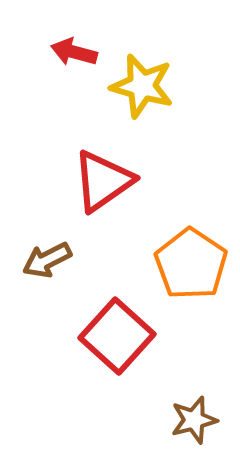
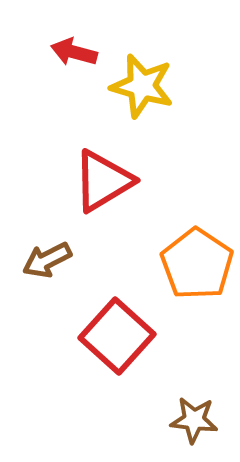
red triangle: rotated 4 degrees clockwise
orange pentagon: moved 6 px right
brown star: rotated 21 degrees clockwise
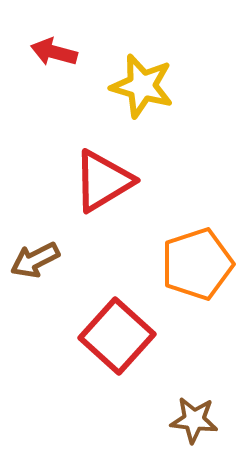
red arrow: moved 20 px left
brown arrow: moved 12 px left
orange pentagon: rotated 20 degrees clockwise
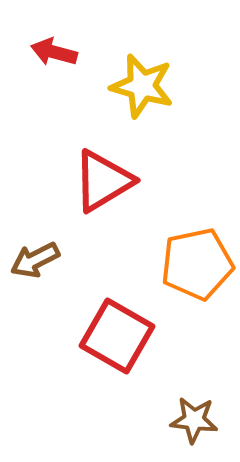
orange pentagon: rotated 6 degrees clockwise
red square: rotated 12 degrees counterclockwise
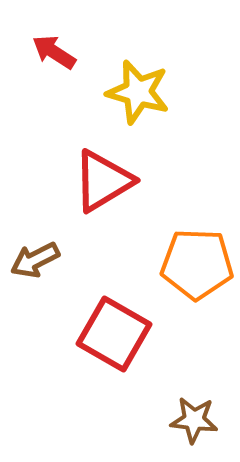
red arrow: rotated 18 degrees clockwise
yellow star: moved 4 px left, 6 px down
orange pentagon: rotated 14 degrees clockwise
red square: moved 3 px left, 2 px up
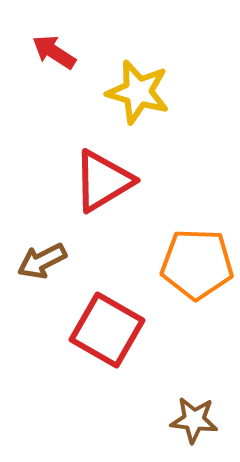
brown arrow: moved 7 px right, 1 px down
red square: moved 7 px left, 4 px up
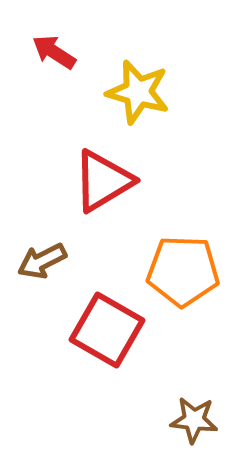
orange pentagon: moved 14 px left, 7 px down
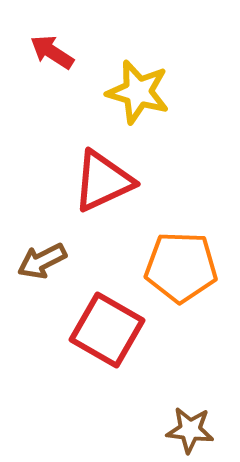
red arrow: moved 2 px left
red triangle: rotated 6 degrees clockwise
orange pentagon: moved 2 px left, 4 px up
brown star: moved 4 px left, 10 px down
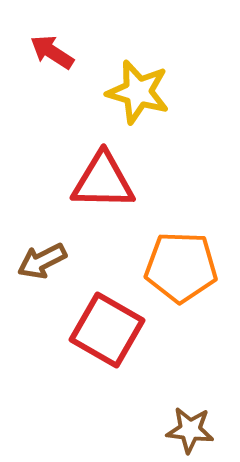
red triangle: rotated 26 degrees clockwise
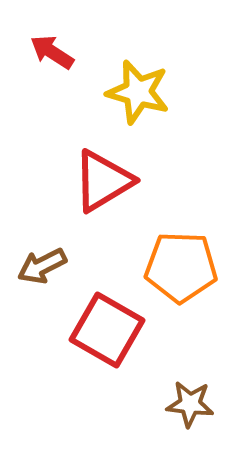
red triangle: rotated 32 degrees counterclockwise
brown arrow: moved 5 px down
brown star: moved 26 px up
